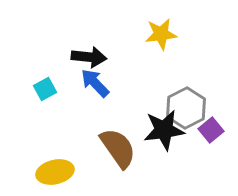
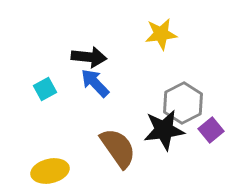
gray hexagon: moved 3 px left, 5 px up
yellow ellipse: moved 5 px left, 1 px up
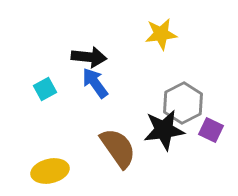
blue arrow: rotated 8 degrees clockwise
purple square: rotated 25 degrees counterclockwise
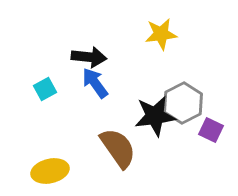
black star: moved 9 px left, 14 px up
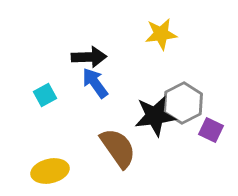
black arrow: rotated 8 degrees counterclockwise
cyan square: moved 6 px down
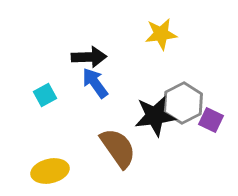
purple square: moved 10 px up
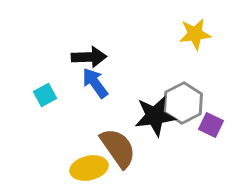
yellow star: moved 34 px right
purple square: moved 5 px down
yellow ellipse: moved 39 px right, 3 px up
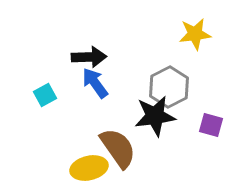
gray hexagon: moved 14 px left, 16 px up
purple square: rotated 10 degrees counterclockwise
